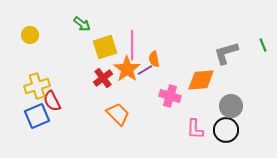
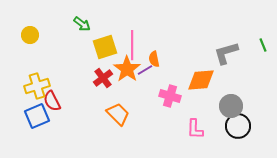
black circle: moved 12 px right, 4 px up
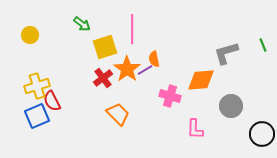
pink line: moved 16 px up
black circle: moved 24 px right, 8 px down
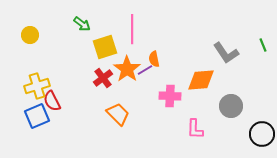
gray L-shape: rotated 108 degrees counterclockwise
pink cross: rotated 15 degrees counterclockwise
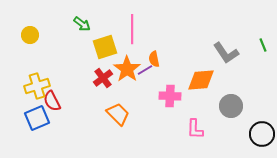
blue square: moved 2 px down
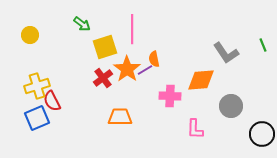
orange trapezoid: moved 2 px right, 3 px down; rotated 45 degrees counterclockwise
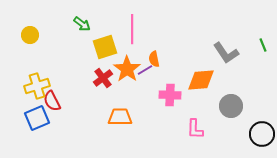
pink cross: moved 1 px up
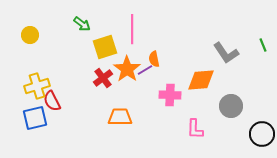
blue square: moved 2 px left; rotated 10 degrees clockwise
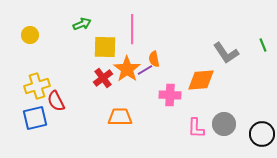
green arrow: rotated 60 degrees counterclockwise
yellow square: rotated 20 degrees clockwise
red semicircle: moved 4 px right
gray circle: moved 7 px left, 18 px down
pink L-shape: moved 1 px right, 1 px up
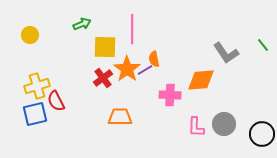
green line: rotated 16 degrees counterclockwise
blue square: moved 4 px up
pink L-shape: moved 1 px up
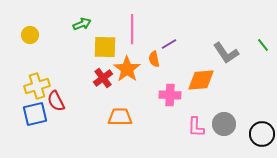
purple line: moved 24 px right, 26 px up
